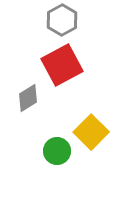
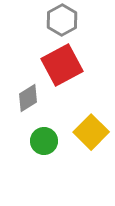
green circle: moved 13 px left, 10 px up
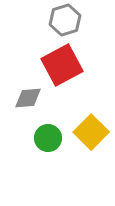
gray hexagon: moved 3 px right; rotated 12 degrees clockwise
gray diamond: rotated 28 degrees clockwise
green circle: moved 4 px right, 3 px up
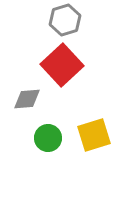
red square: rotated 15 degrees counterclockwise
gray diamond: moved 1 px left, 1 px down
yellow square: moved 3 px right, 3 px down; rotated 28 degrees clockwise
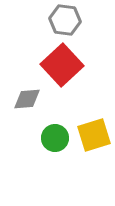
gray hexagon: rotated 24 degrees clockwise
green circle: moved 7 px right
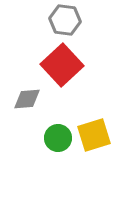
green circle: moved 3 px right
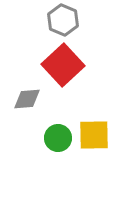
gray hexagon: moved 2 px left; rotated 16 degrees clockwise
red square: moved 1 px right
yellow square: rotated 16 degrees clockwise
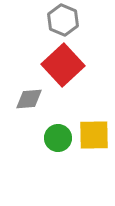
gray diamond: moved 2 px right
